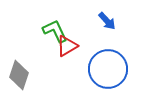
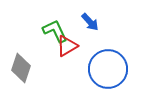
blue arrow: moved 17 px left, 1 px down
gray diamond: moved 2 px right, 7 px up
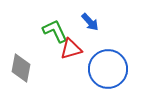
red triangle: moved 4 px right, 3 px down; rotated 15 degrees clockwise
gray diamond: rotated 8 degrees counterclockwise
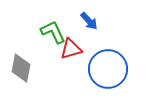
blue arrow: moved 1 px left, 1 px up
green L-shape: moved 2 px left, 1 px down
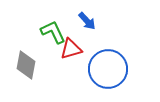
blue arrow: moved 2 px left
gray diamond: moved 5 px right, 3 px up
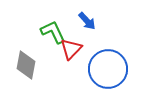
red triangle: rotated 30 degrees counterclockwise
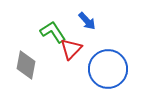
green L-shape: rotated 8 degrees counterclockwise
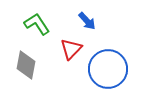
green L-shape: moved 16 px left, 8 px up
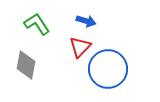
blue arrow: moved 1 px left; rotated 30 degrees counterclockwise
red triangle: moved 9 px right, 2 px up
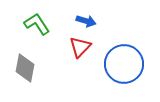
gray diamond: moved 1 px left, 3 px down
blue circle: moved 16 px right, 5 px up
